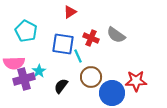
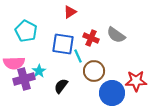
brown circle: moved 3 px right, 6 px up
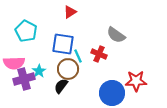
red cross: moved 8 px right, 16 px down
brown circle: moved 26 px left, 2 px up
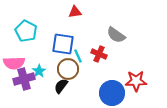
red triangle: moved 5 px right; rotated 24 degrees clockwise
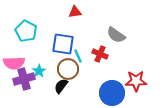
red cross: moved 1 px right
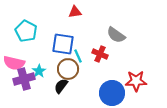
pink semicircle: rotated 15 degrees clockwise
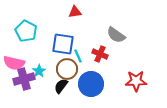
brown circle: moved 1 px left
blue circle: moved 21 px left, 9 px up
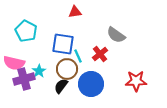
red cross: rotated 28 degrees clockwise
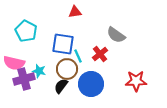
cyan star: rotated 24 degrees counterclockwise
